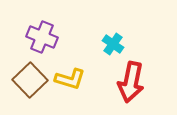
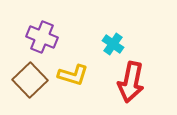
yellow L-shape: moved 3 px right, 4 px up
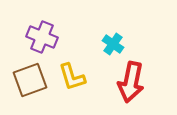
yellow L-shape: moved 1 px left, 2 px down; rotated 56 degrees clockwise
brown square: rotated 24 degrees clockwise
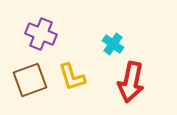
purple cross: moved 1 px left, 3 px up
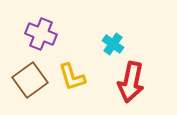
brown square: rotated 16 degrees counterclockwise
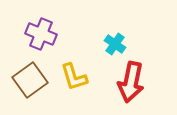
cyan cross: moved 2 px right
yellow L-shape: moved 2 px right
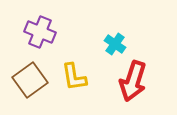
purple cross: moved 1 px left, 2 px up
yellow L-shape: rotated 8 degrees clockwise
red arrow: moved 2 px right, 1 px up; rotated 6 degrees clockwise
